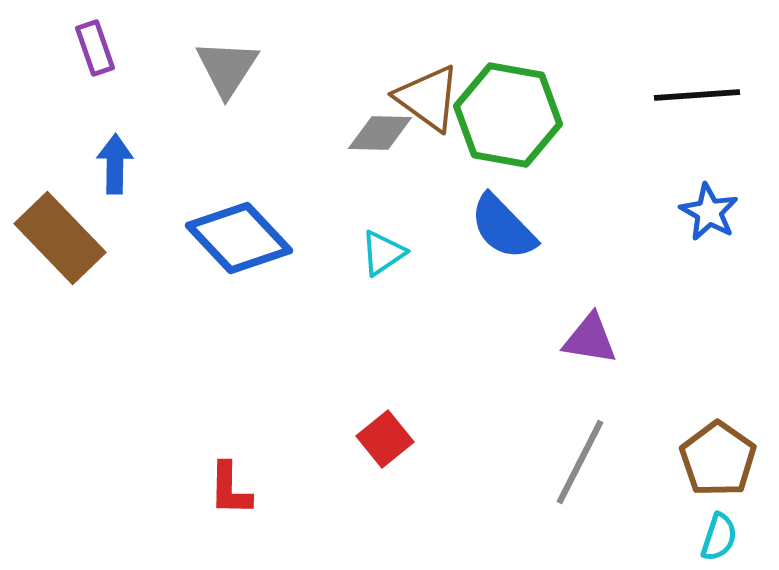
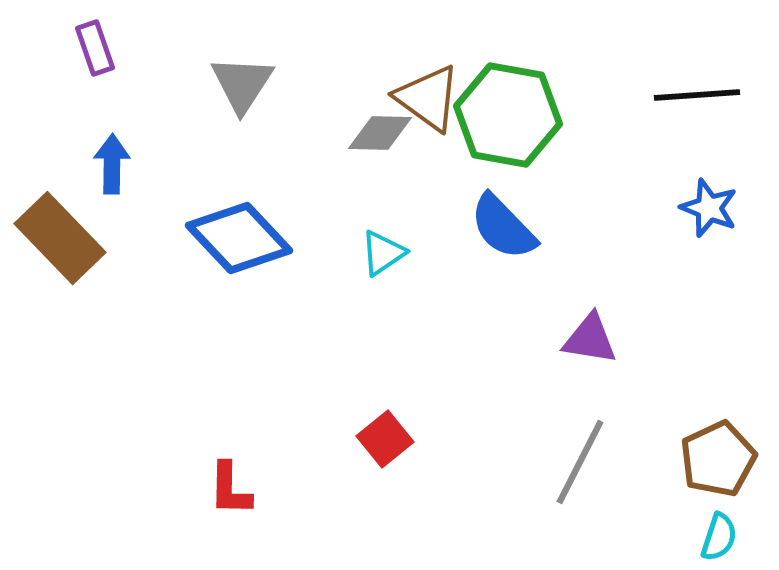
gray triangle: moved 15 px right, 16 px down
blue arrow: moved 3 px left
blue star: moved 4 px up; rotated 8 degrees counterclockwise
brown pentagon: rotated 12 degrees clockwise
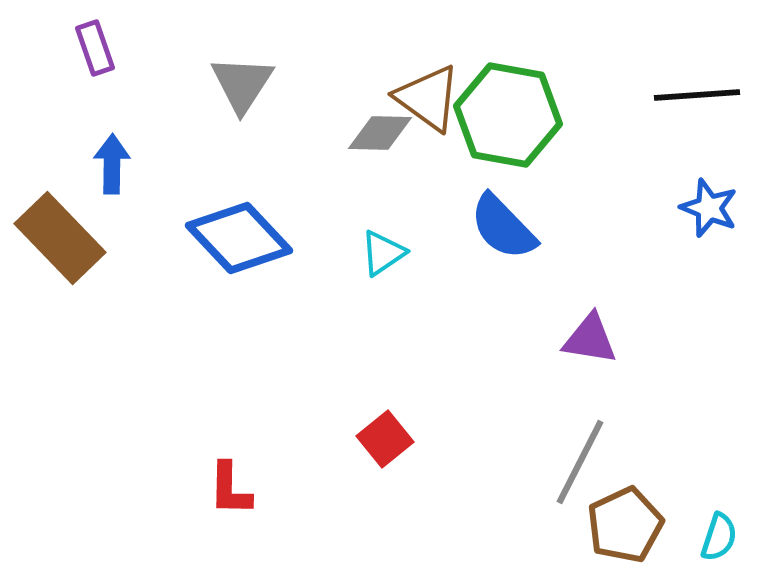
brown pentagon: moved 93 px left, 66 px down
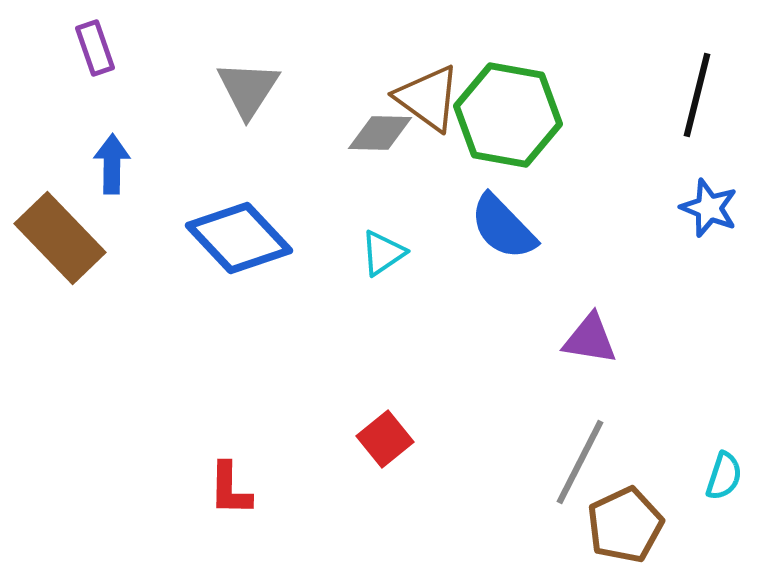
gray triangle: moved 6 px right, 5 px down
black line: rotated 72 degrees counterclockwise
cyan semicircle: moved 5 px right, 61 px up
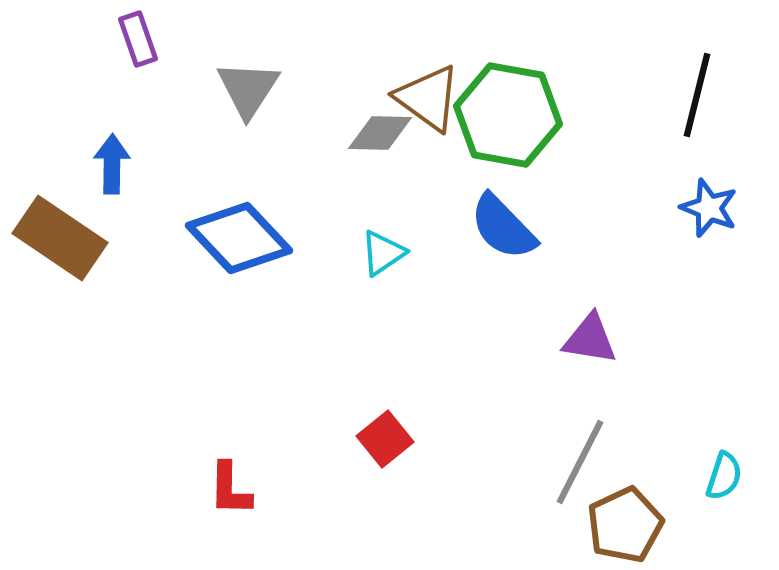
purple rectangle: moved 43 px right, 9 px up
brown rectangle: rotated 12 degrees counterclockwise
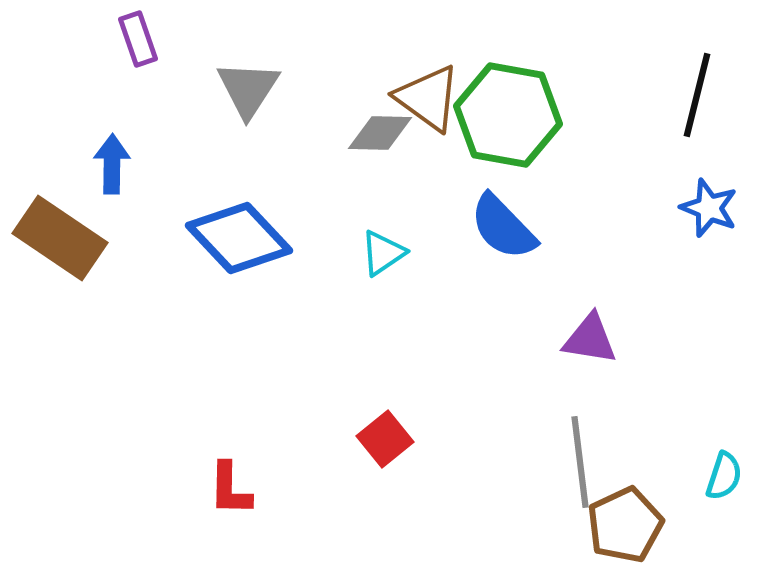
gray line: rotated 34 degrees counterclockwise
